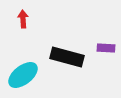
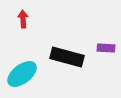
cyan ellipse: moved 1 px left, 1 px up
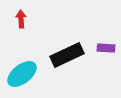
red arrow: moved 2 px left
black rectangle: moved 2 px up; rotated 40 degrees counterclockwise
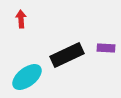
cyan ellipse: moved 5 px right, 3 px down
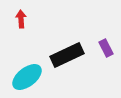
purple rectangle: rotated 60 degrees clockwise
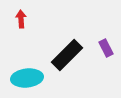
black rectangle: rotated 20 degrees counterclockwise
cyan ellipse: moved 1 px down; rotated 32 degrees clockwise
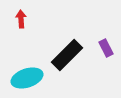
cyan ellipse: rotated 12 degrees counterclockwise
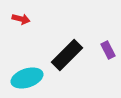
red arrow: rotated 108 degrees clockwise
purple rectangle: moved 2 px right, 2 px down
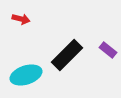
purple rectangle: rotated 24 degrees counterclockwise
cyan ellipse: moved 1 px left, 3 px up
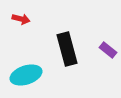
black rectangle: moved 6 px up; rotated 60 degrees counterclockwise
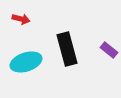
purple rectangle: moved 1 px right
cyan ellipse: moved 13 px up
